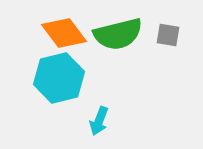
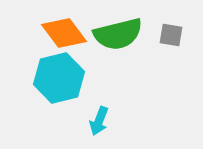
gray square: moved 3 px right
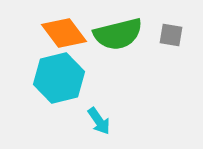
cyan arrow: rotated 56 degrees counterclockwise
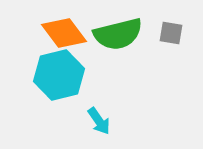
gray square: moved 2 px up
cyan hexagon: moved 3 px up
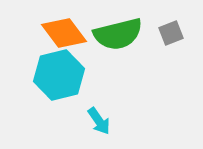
gray square: rotated 30 degrees counterclockwise
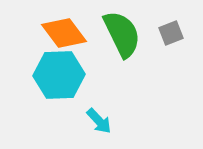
green semicircle: moved 4 px right; rotated 102 degrees counterclockwise
cyan hexagon: rotated 12 degrees clockwise
cyan arrow: rotated 8 degrees counterclockwise
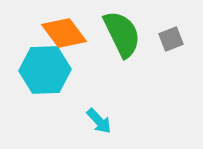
gray square: moved 6 px down
cyan hexagon: moved 14 px left, 5 px up
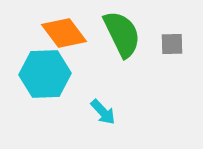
gray square: moved 1 px right, 5 px down; rotated 20 degrees clockwise
cyan hexagon: moved 4 px down
cyan arrow: moved 4 px right, 9 px up
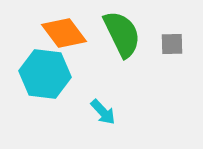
cyan hexagon: rotated 9 degrees clockwise
